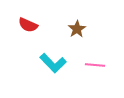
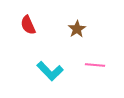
red semicircle: rotated 42 degrees clockwise
cyan L-shape: moved 3 px left, 8 px down
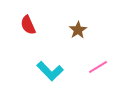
brown star: moved 1 px right, 1 px down
pink line: moved 3 px right, 2 px down; rotated 36 degrees counterclockwise
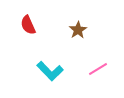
pink line: moved 2 px down
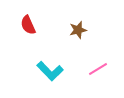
brown star: rotated 18 degrees clockwise
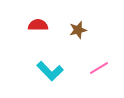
red semicircle: moved 10 px right; rotated 114 degrees clockwise
pink line: moved 1 px right, 1 px up
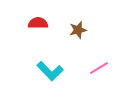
red semicircle: moved 2 px up
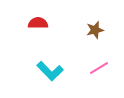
brown star: moved 17 px right
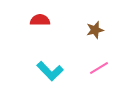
red semicircle: moved 2 px right, 3 px up
